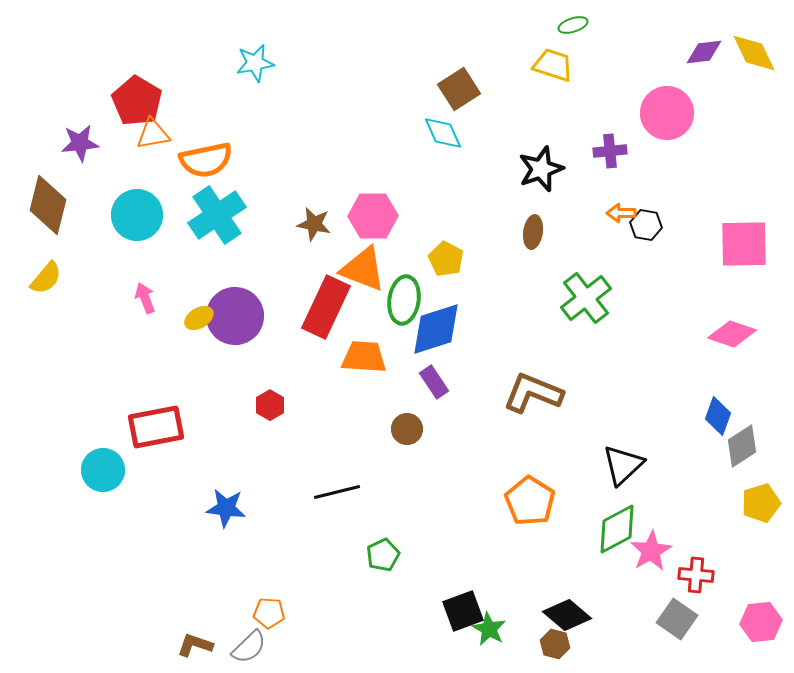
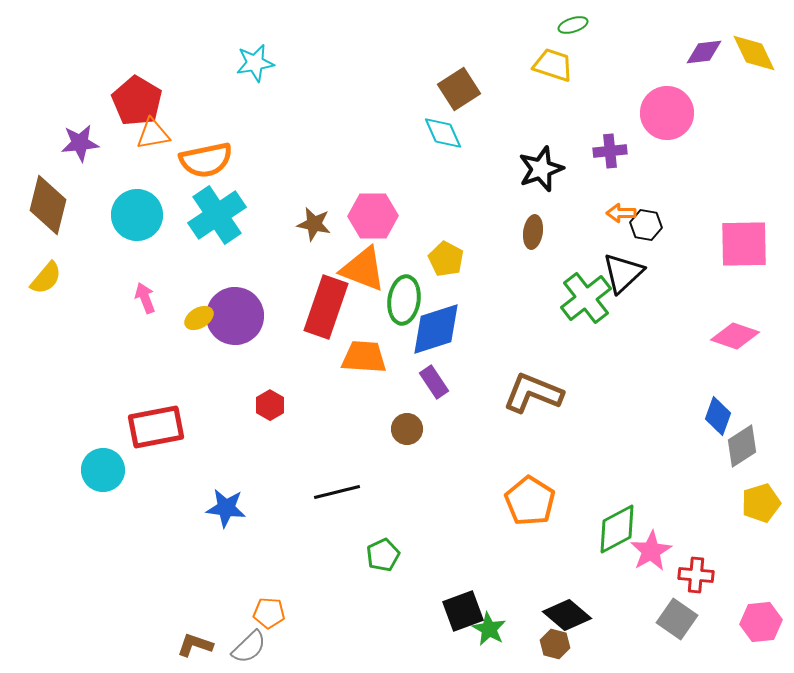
red rectangle at (326, 307): rotated 6 degrees counterclockwise
pink diamond at (732, 334): moved 3 px right, 2 px down
black triangle at (623, 465): moved 192 px up
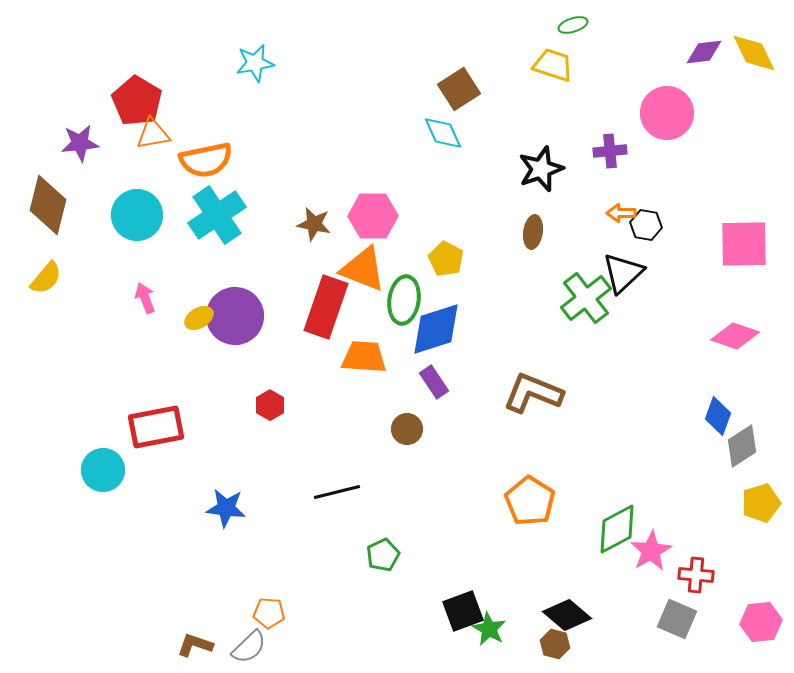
gray square at (677, 619): rotated 12 degrees counterclockwise
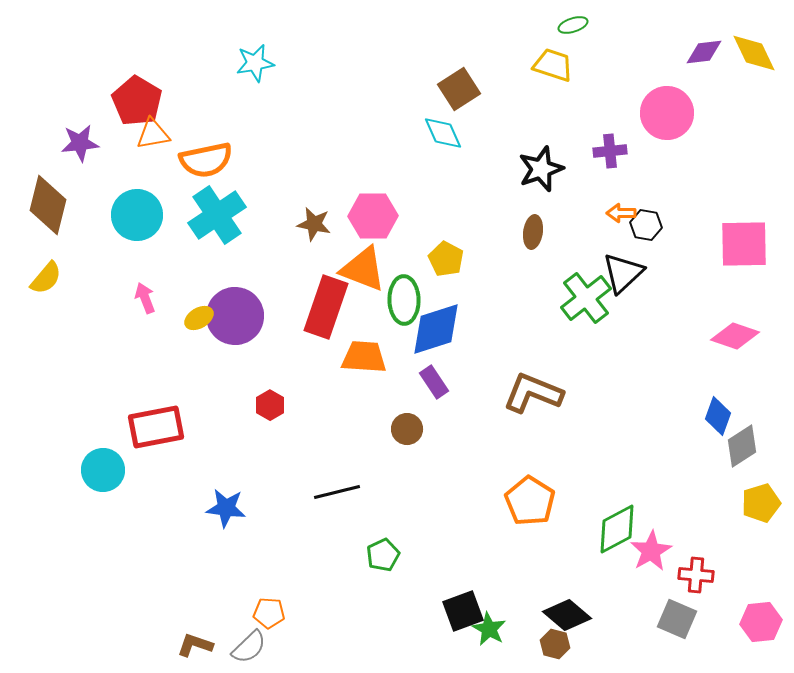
green ellipse at (404, 300): rotated 9 degrees counterclockwise
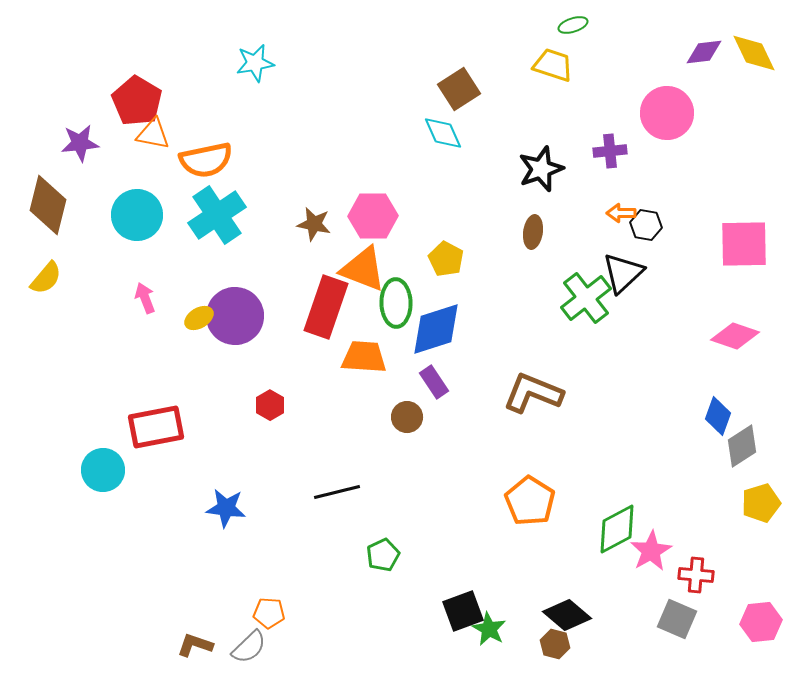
orange triangle at (153, 134): rotated 21 degrees clockwise
green ellipse at (404, 300): moved 8 px left, 3 px down
brown circle at (407, 429): moved 12 px up
